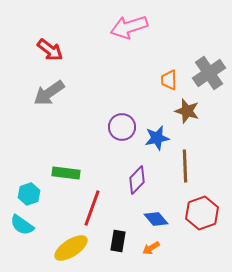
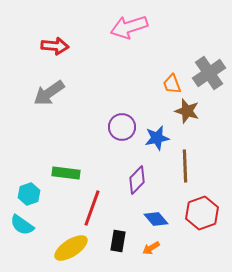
red arrow: moved 5 px right, 4 px up; rotated 32 degrees counterclockwise
orange trapezoid: moved 3 px right, 4 px down; rotated 20 degrees counterclockwise
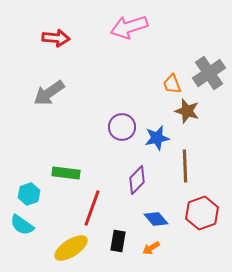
red arrow: moved 1 px right, 8 px up
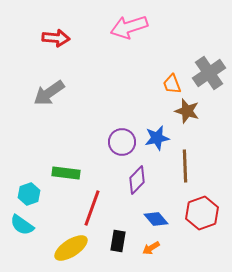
purple circle: moved 15 px down
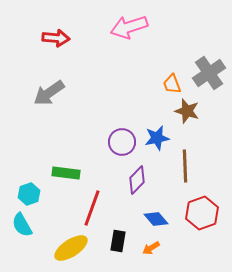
cyan semicircle: rotated 25 degrees clockwise
